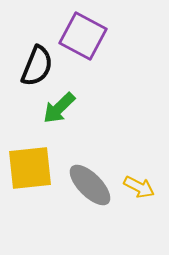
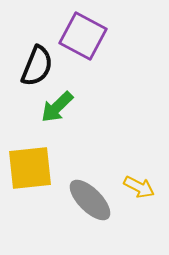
green arrow: moved 2 px left, 1 px up
gray ellipse: moved 15 px down
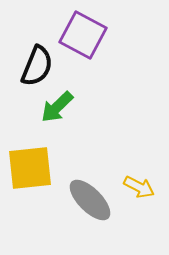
purple square: moved 1 px up
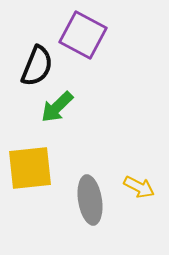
gray ellipse: rotated 36 degrees clockwise
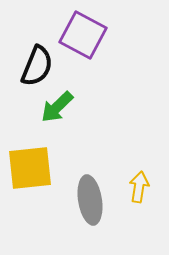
yellow arrow: rotated 108 degrees counterclockwise
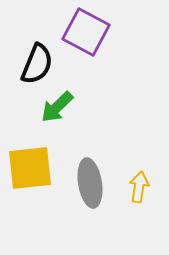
purple square: moved 3 px right, 3 px up
black semicircle: moved 2 px up
gray ellipse: moved 17 px up
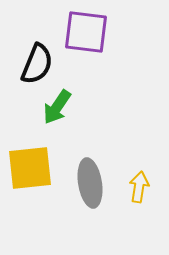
purple square: rotated 21 degrees counterclockwise
green arrow: rotated 12 degrees counterclockwise
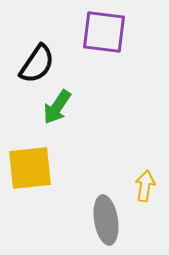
purple square: moved 18 px right
black semicircle: rotated 12 degrees clockwise
gray ellipse: moved 16 px right, 37 px down
yellow arrow: moved 6 px right, 1 px up
